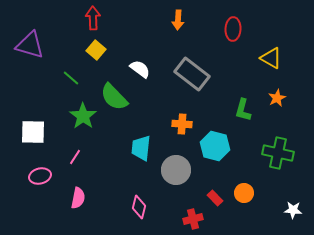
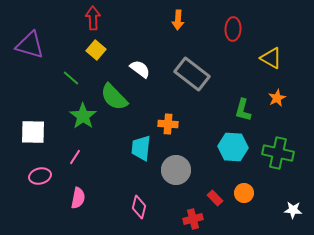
orange cross: moved 14 px left
cyan hexagon: moved 18 px right, 1 px down; rotated 12 degrees counterclockwise
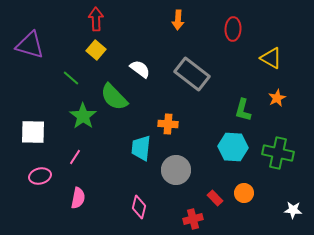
red arrow: moved 3 px right, 1 px down
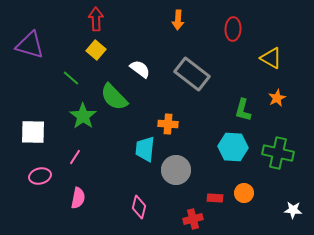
cyan trapezoid: moved 4 px right, 1 px down
red rectangle: rotated 42 degrees counterclockwise
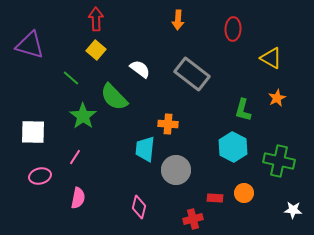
cyan hexagon: rotated 24 degrees clockwise
green cross: moved 1 px right, 8 px down
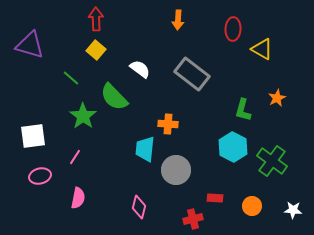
yellow triangle: moved 9 px left, 9 px up
white square: moved 4 px down; rotated 8 degrees counterclockwise
green cross: moved 7 px left; rotated 24 degrees clockwise
orange circle: moved 8 px right, 13 px down
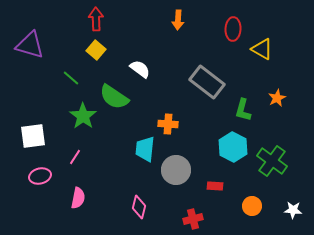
gray rectangle: moved 15 px right, 8 px down
green semicircle: rotated 12 degrees counterclockwise
red rectangle: moved 12 px up
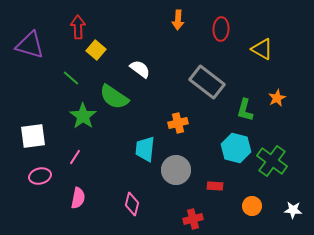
red arrow: moved 18 px left, 8 px down
red ellipse: moved 12 px left
green L-shape: moved 2 px right
orange cross: moved 10 px right, 1 px up; rotated 18 degrees counterclockwise
cyan hexagon: moved 3 px right, 1 px down; rotated 12 degrees counterclockwise
pink diamond: moved 7 px left, 3 px up
